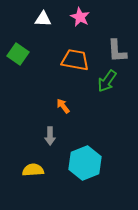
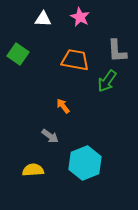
gray arrow: rotated 54 degrees counterclockwise
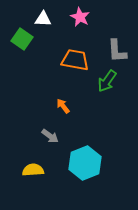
green square: moved 4 px right, 15 px up
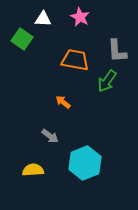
orange arrow: moved 4 px up; rotated 14 degrees counterclockwise
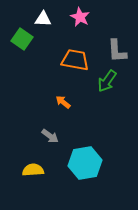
cyan hexagon: rotated 12 degrees clockwise
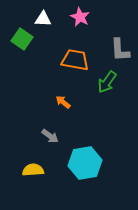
gray L-shape: moved 3 px right, 1 px up
green arrow: moved 1 px down
